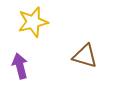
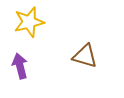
yellow star: moved 4 px left
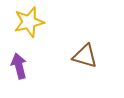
purple arrow: moved 1 px left
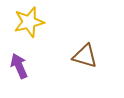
purple arrow: rotated 10 degrees counterclockwise
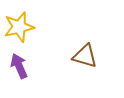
yellow star: moved 10 px left, 5 px down
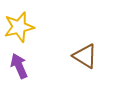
brown triangle: rotated 16 degrees clockwise
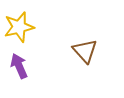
brown triangle: moved 5 px up; rotated 16 degrees clockwise
